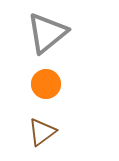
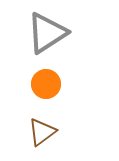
gray triangle: rotated 6 degrees clockwise
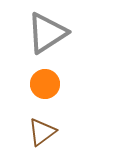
orange circle: moved 1 px left
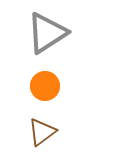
orange circle: moved 2 px down
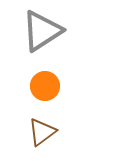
gray triangle: moved 5 px left, 2 px up
